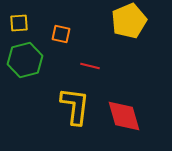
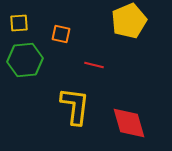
green hexagon: rotated 8 degrees clockwise
red line: moved 4 px right, 1 px up
red diamond: moved 5 px right, 7 px down
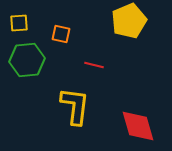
green hexagon: moved 2 px right
red diamond: moved 9 px right, 3 px down
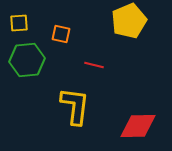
red diamond: rotated 75 degrees counterclockwise
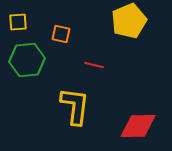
yellow square: moved 1 px left, 1 px up
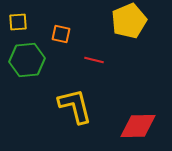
red line: moved 5 px up
yellow L-shape: rotated 21 degrees counterclockwise
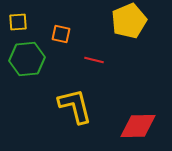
green hexagon: moved 1 px up
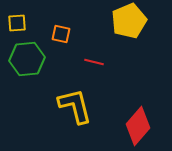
yellow square: moved 1 px left, 1 px down
red line: moved 2 px down
red diamond: rotated 48 degrees counterclockwise
